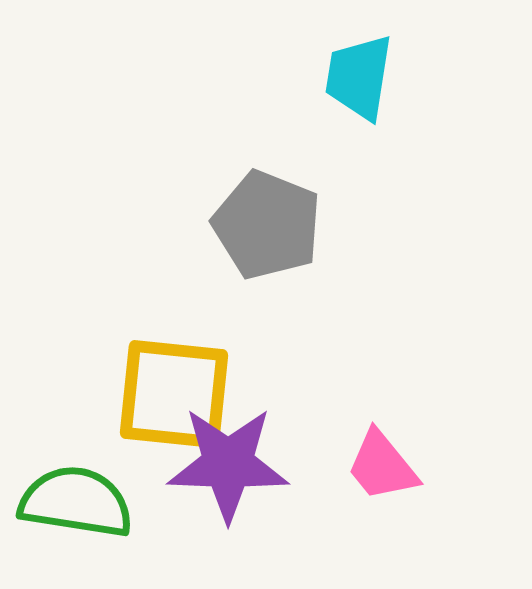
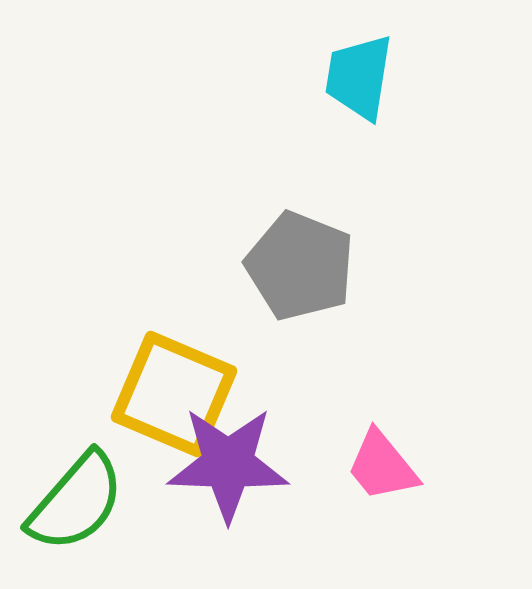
gray pentagon: moved 33 px right, 41 px down
yellow square: rotated 17 degrees clockwise
green semicircle: rotated 122 degrees clockwise
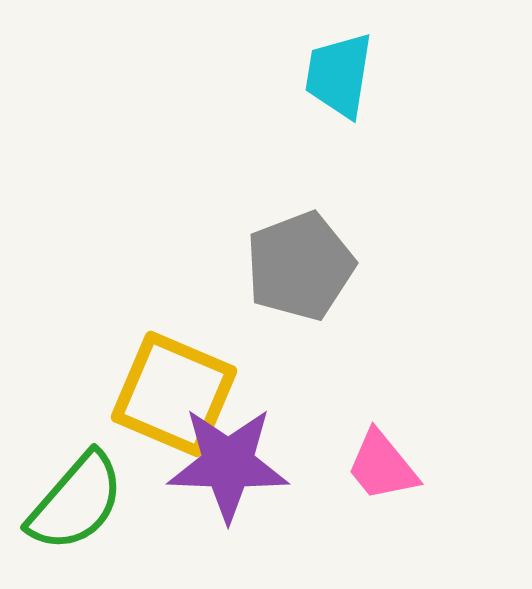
cyan trapezoid: moved 20 px left, 2 px up
gray pentagon: rotated 29 degrees clockwise
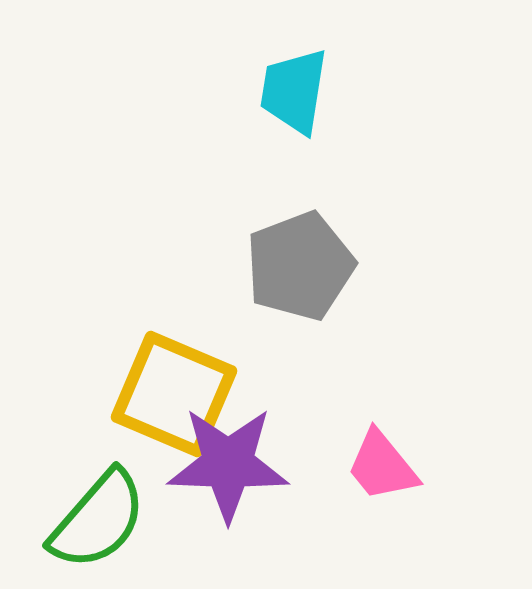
cyan trapezoid: moved 45 px left, 16 px down
green semicircle: moved 22 px right, 18 px down
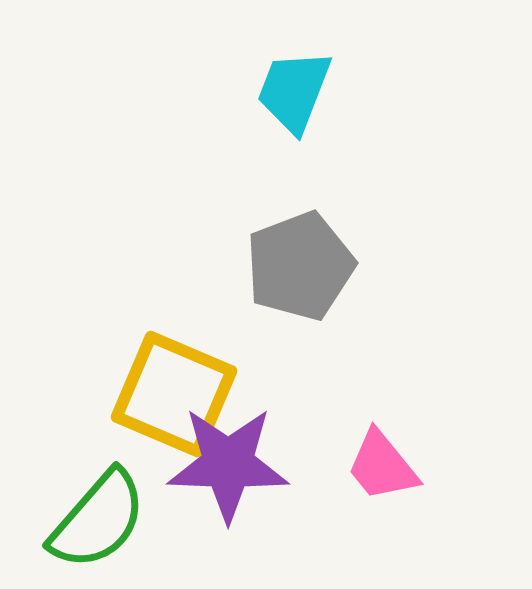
cyan trapezoid: rotated 12 degrees clockwise
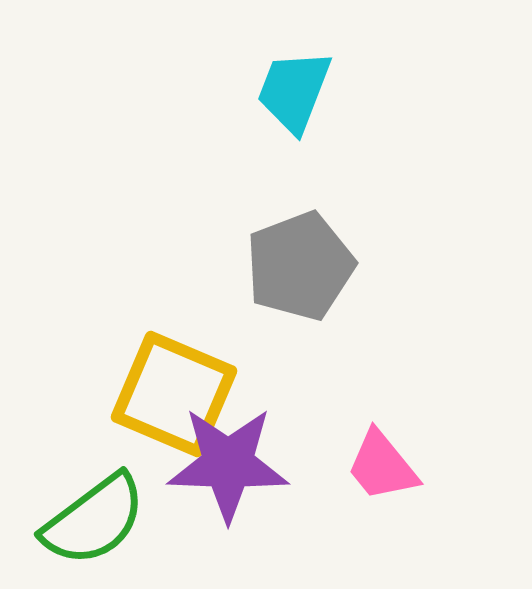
green semicircle: moved 4 px left; rotated 12 degrees clockwise
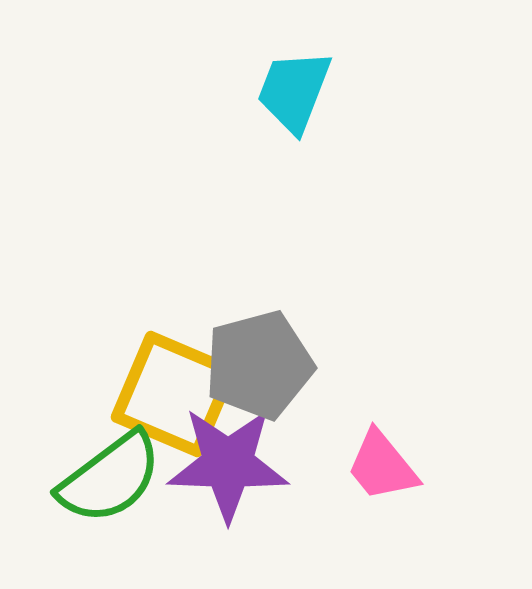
gray pentagon: moved 41 px left, 99 px down; rotated 6 degrees clockwise
green semicircle: moved 16 px right, 42 px up
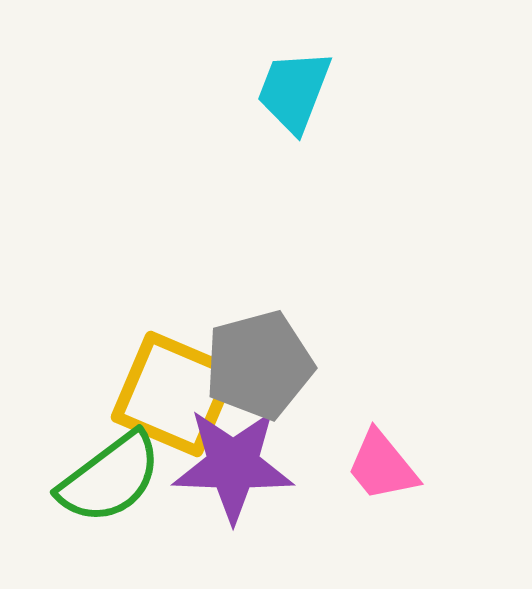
purple star: moved 5 px right, 1 px down
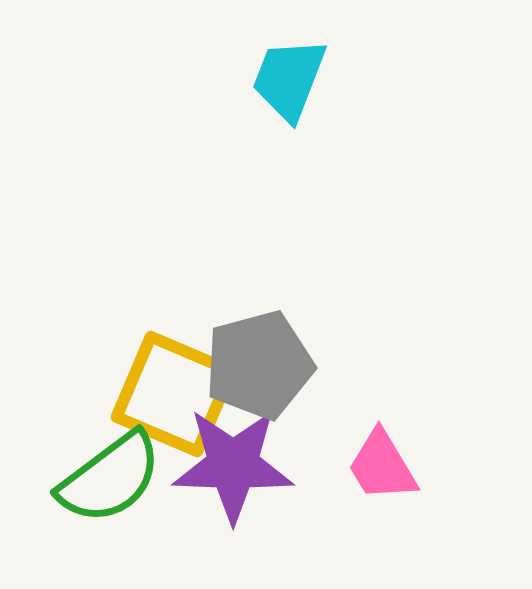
cyan trapezoid: moved 5 px left, 12 px up
pink trapezoid: rotated 8 degrees clockwise
